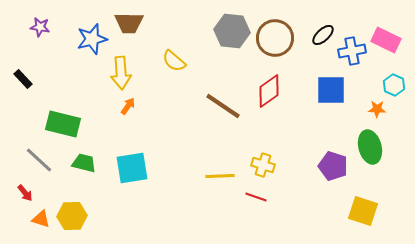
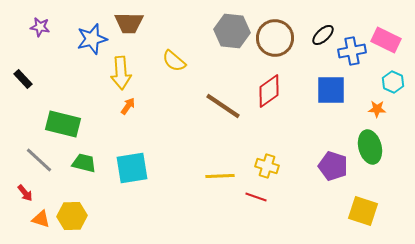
cyan hexagon: moved 1 px left, 3 px up
yellow cross: moved 4 px right, 1 px down
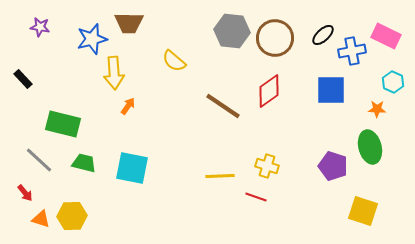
pink rectangle: moved 4 px up
yellow arrow: moved 7 px left
cyan square: rotated 20 degrees clockwise
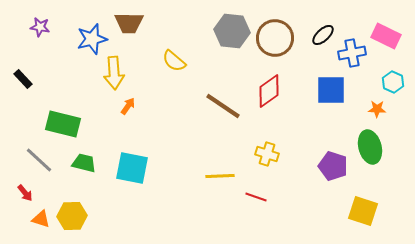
blue cross: moved 2 px down
yellow cross: moved 12 px up
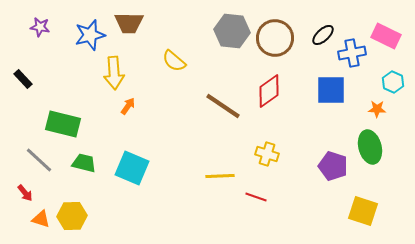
blue star: moved 2 px left, 4 px up
cyan square: rotated 12 degrees clockwise
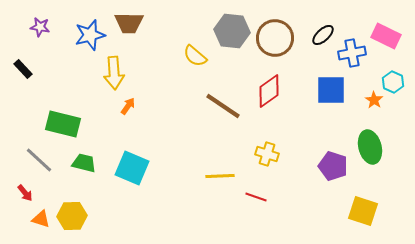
yellow semicircle: moved 21 px right, 5 px up
black rectangle: moved 10 px up
orange star: moved 3 px left, 9 px up; rotated 30 degrees clockwise
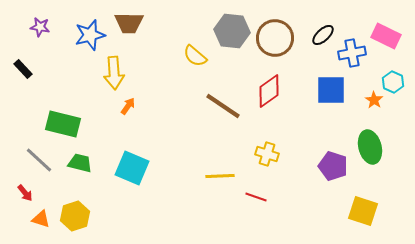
green trapezoid: moved 4 px left
yellow hexagon: moved 3 px right; rotated 16 degrees counterclockwise
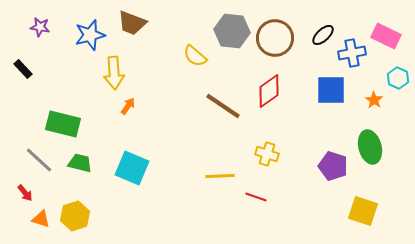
brown trapezoid: moved 3 px right; rotated 20 degrees clockwise
cyan hexagon: moved 5 px right, 4 px up
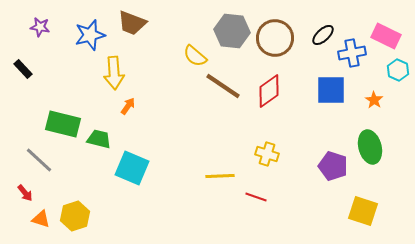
cyan hexagon: moved 8 px up
brown line: moved 20 px up
green trapezoid: moved 19 px right, 24 px up
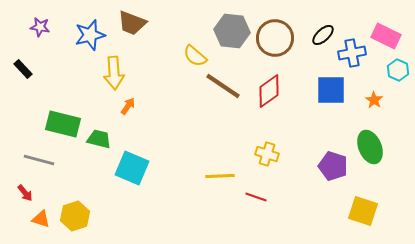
green ellipse: rotated 8 degrees counterclockwise
gray line: rotated 28 degrees counterclockwise
